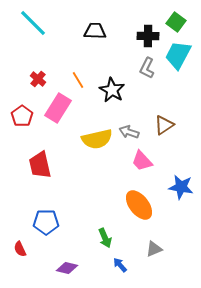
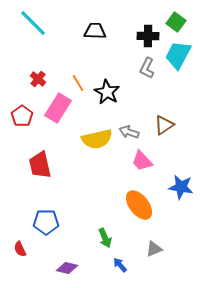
orange line: moved 3 px down
black star: moved 5 px left, 2 px down
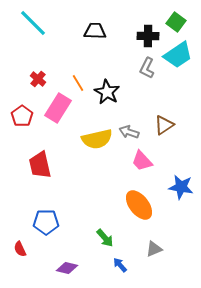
cyan trapezoid: rotated 152 degrees counterclockwise
green arrow: rotated 18 degrees counterclockwise
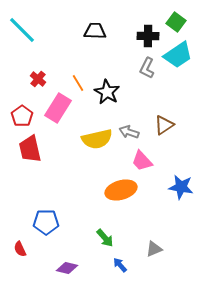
cyan line: moved 11 px left, 7 px down
red trapezoid: moved 10 px left, 16 px up
orange ellipse: moved 18 px left, 15 px up; rotated 68 degrees counterclockwise
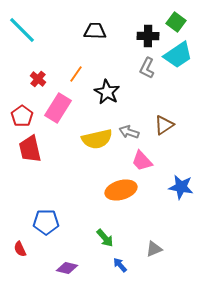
orange line: moved 2 px left, 9 px up; rotated 66 degrees clockwise
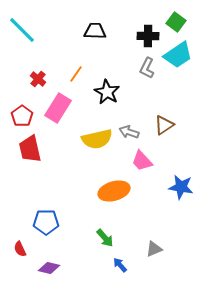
orange ellipse: moved 7 px left, 1 px down
purple diamond: moved 18 px left
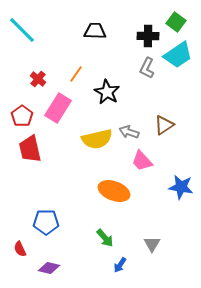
orange ellipse: rotated 36 degrees clockwise
gray triangle: moved 2 px left, 5 px up; rotated 36 degrees counterclockwise
blue arrow: rotated 105 degrees counterclockwise
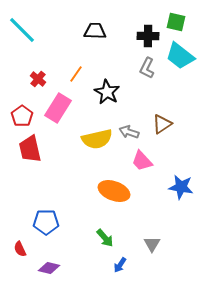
green square: rotated 24 degrees counterclockwise
cyan trapezoid: moved 2 px right, 1 px down; rotated 72 degrees clockwise
brown triangle: moved 2 px left, 1 px up
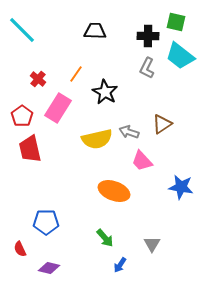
black star: moved 2 px left
